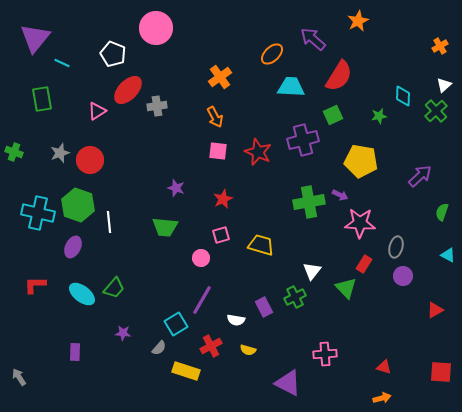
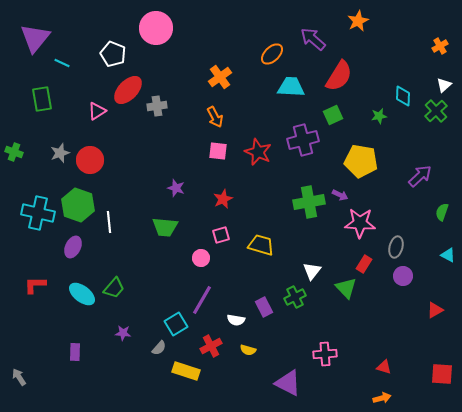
red square at (441, 372): moved 1 px right, 2 px down
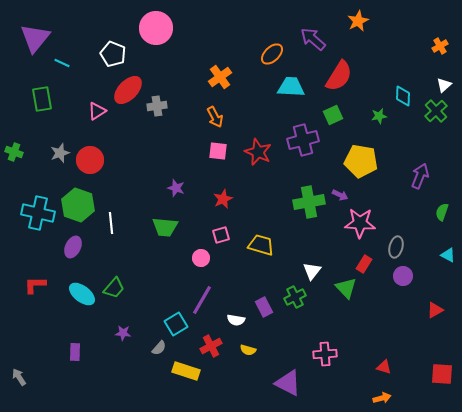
purple arrow at (420, 176): rotated 25 degrees counterclockwise
white line at (109, 222): moved 2 px right, 1 px down
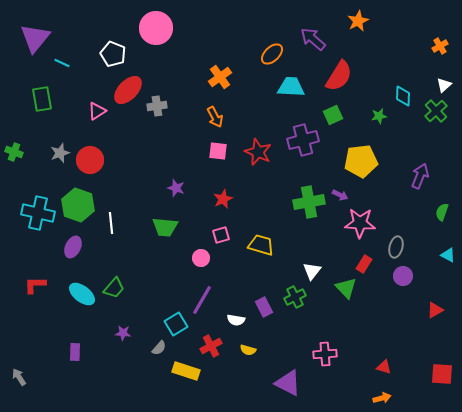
yellow pentagon at (361, 161): rotated 16 degrees counterclockwise
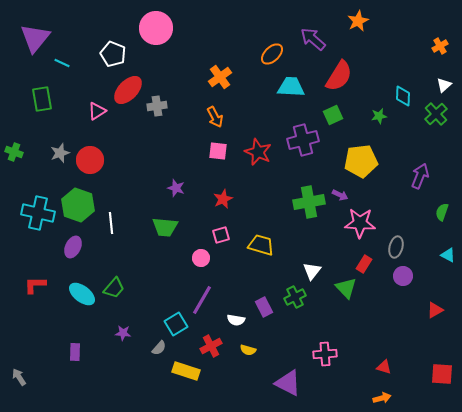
green cross at (436, 111): moved 3 px down
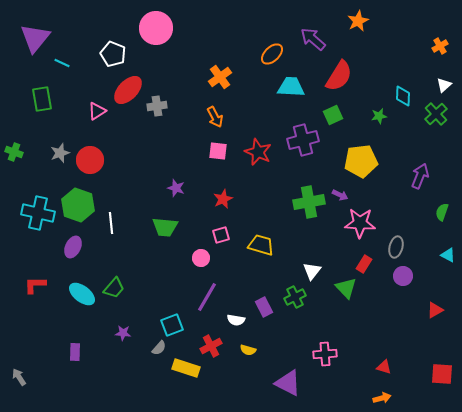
purple line at (202, 300): moved 5 px right, 3 px up
cyan square at (176, 324): moved 4 px left, 1 px down; rotated 10 degrees clockwise
yellow rectangle at (186, 371): moved 3 px up
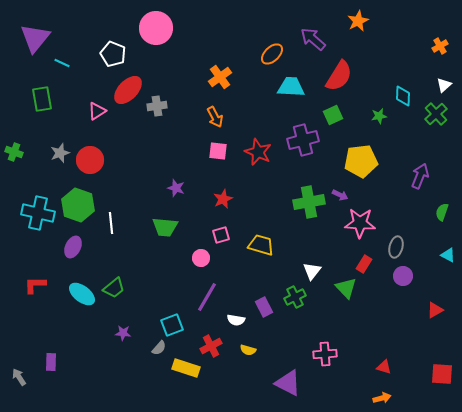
green trapezoid at (114, 288): rotated 10 degrees clockwise
purple rectangle at (75, 352): moved 24 px left, 10 px down
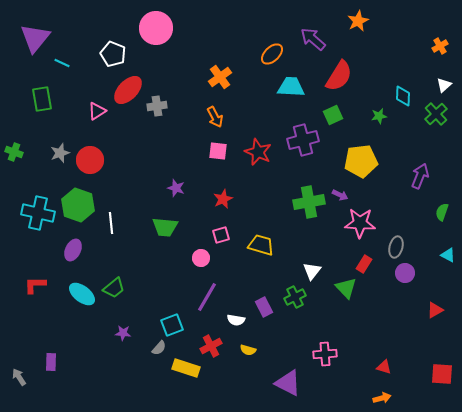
purple ellipse at (73, 247): moved 3 px down
purple circle at (403, 276): moved 2 px right, 3 px up
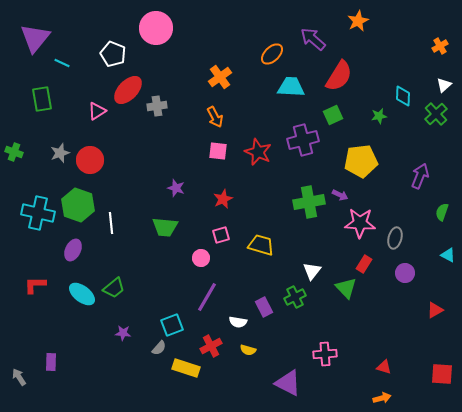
gray ellipse at (396, 247): moved 1 px left, 9 px up
white semicircle at (236, 320): moved 2 px right, 2 px down
